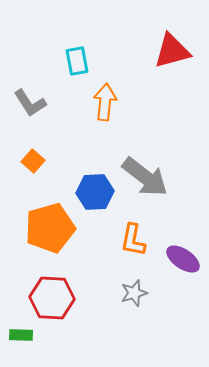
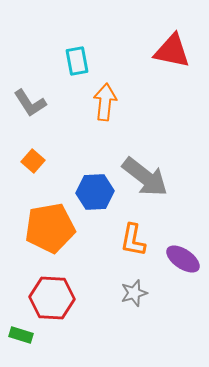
red triangle: rotated 27 degrees clockwise
orange pentagon: rotated 6 degrees clockwise
green rectangle: rotated 15 degrees clockwise
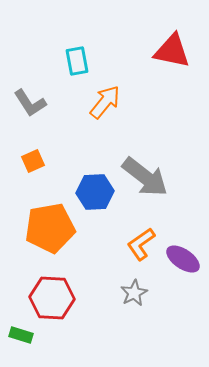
orange arrow: rotated 33 degrees clockwise
orange square: rotated 25 degrees clockwise
orange L-shape: moved 8 px right, 4 px down; rotated 44 degrees clockwise
gray star: rotated 12 degrees counterclockwise
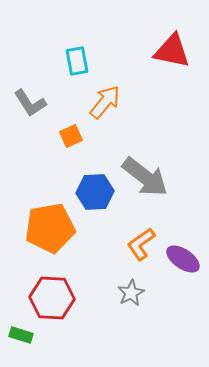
orange square: moved 38 px right, 25 px up
gray star: moved 3 px left
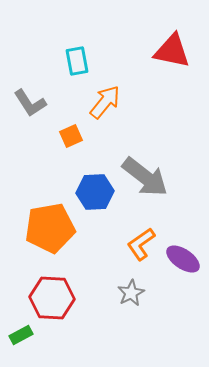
green rectangle: rotated 45 degrees counterclockwise
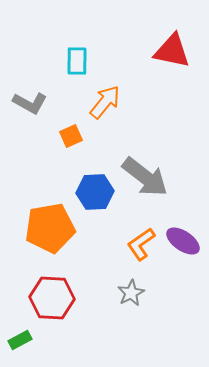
cyan rectangle: rotated 12 degrees clockwise
gray L-shape: rotated 28 degrees counterclockwise
purple ellipse: moved 18 px up
green rectangle: moved 1 px left, 5 px down
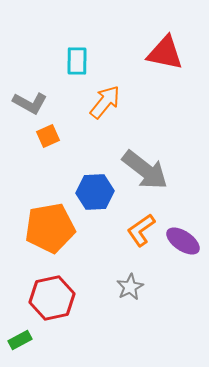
red triangle: moved 7 px left, 2 px down
orange square: moved 23 px left
gray arrow: moved 7 px up
orange L-shape: moved 14 px up
gray star: moved 1 px left, 6 px up
red hexagon: rotated 15 degrees counterclockwise
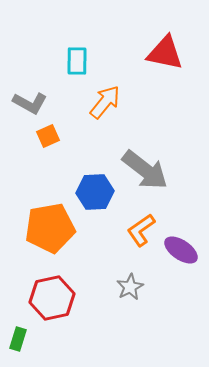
purple ellipse: moved 2 px left, 9 px down
green rectangle: moved 2 px left, 1 px up; rotated 45 degrees counterclockwise
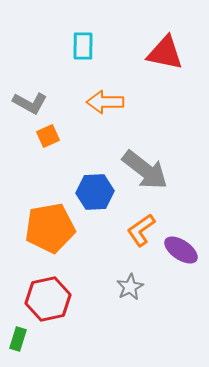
cyan rectangle: moved 6 px right, 15 px up
orange arrow: rotated 129 degrees counterclockwise
red hexagon: moved 4 px left, 1 px down
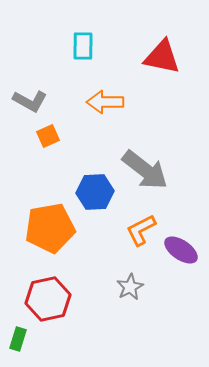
red triangle: moved 3 px left, 4 px down
gray L-shape: moved 2 px up
orange L-shape: rotated 8 degrees clockwise
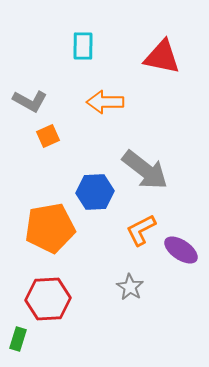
gray star: rotated 12 degrees counterclockwise
red hexagon: rotated 9 degrees clockwise
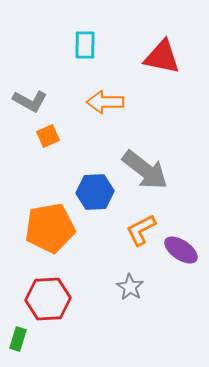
cyan rectangle: moved 2 px right, 1 px up
